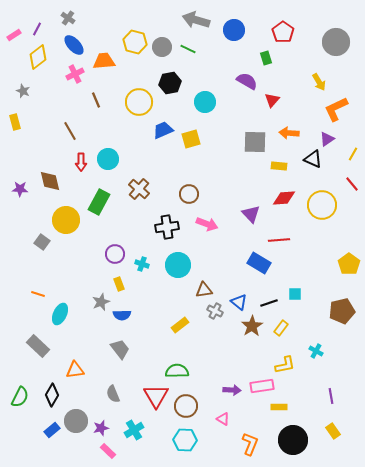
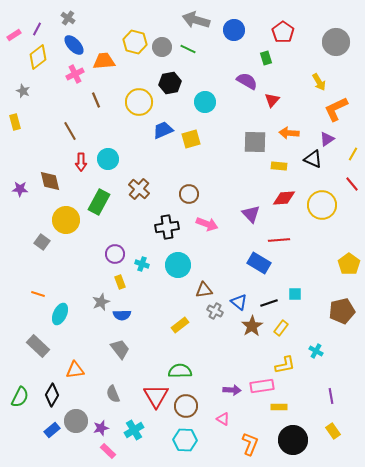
yellow rectangle at (119, 284): moved 1 px right, 2 px up
green semicircle at (177, 371): moved 3 px right
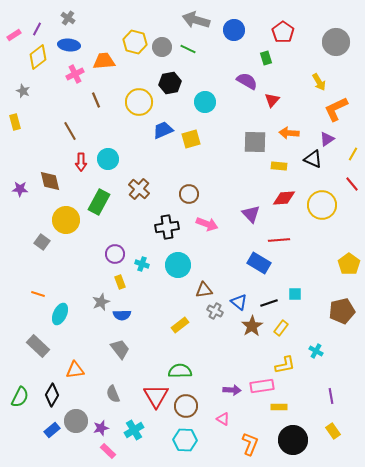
blue ellipse at (74, 45): moved 5 px left; rotated 40 degrees counterclockwise
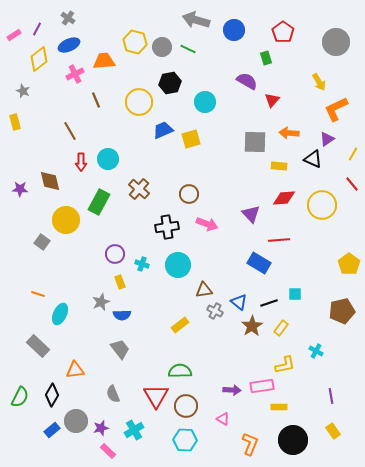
blue ellipse at (69, 45): rotated 30 degrees counterclockwise
yellow diamond at (38, 57): moved 1 px right, 2 px down
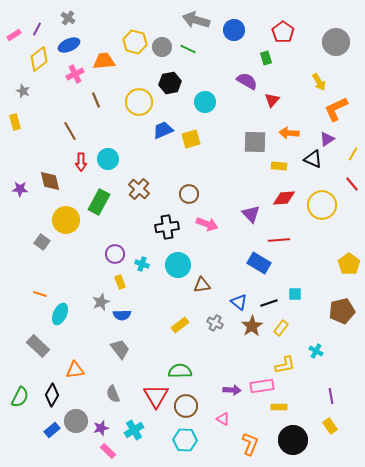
brown triangle at (204, 290): moved 2 px left, 5 px up
orange line at (38, 294): moved 2 px right
gray cross at (215, 311): moved 12 px down
yellow rectangle at (333, 431): moved 3 px left, 5 px up
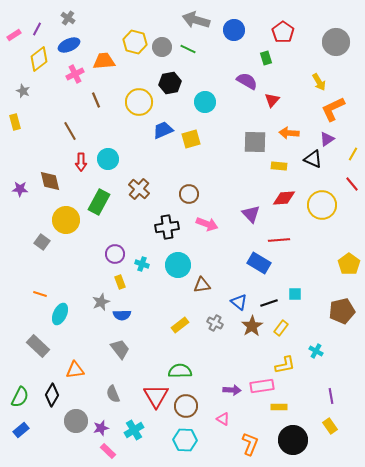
orange L-shape at (336, 109): moved 3 px left
blue rectangle at (52, 430): moved 31 px left
